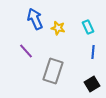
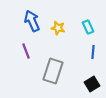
blue arrow: moved 3 px left, 2 px down
purple line: rotated 21 degrees clockwise
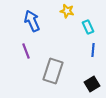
yellow star: moved 9 px right, 17 px up
blue line: moved 2 px up
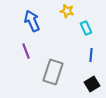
cyan rectangle: moved 2 px left, 1 px down
blue line: moved 2 px left, 5 px down
gray rectangle: moved 1 px down
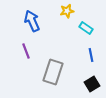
yellow star: rotated 24 degrees counterclockwise
cyan rectangle: rotated 32 degrees counterclockwise
blue line: rotated 16 degrees counterclockwise
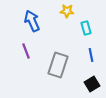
yellow star: rotated 16 degrees clockwise
cyan rectangle: rotated 40 degrees clockwise
gray rectangle: moved 5 px right, 7 px up
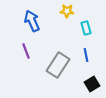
blue line: moved 5 px left
gray rectangle: rotated 15 degrees clockwise
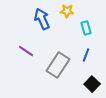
blue arrow: moved 10 px right, 2 px up
purple line: rotated 35 degrees counterclockwise
blue line: rotated 32 degrees clockwise
black square: rotated 14 degrees counterclockwise
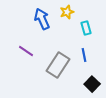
yellow star: moved 1 px down; rotated 24 degrees counterclockwise
blue line: moved 2 px left; rotated 32 degrees counterclockwise
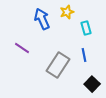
purple line: moved 4 px left, 3 px up
